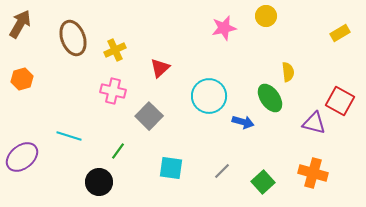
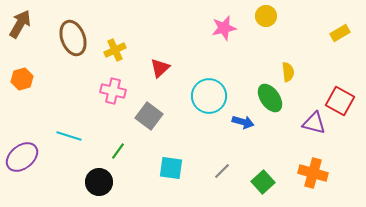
gray square: rotated 8 degrees counterclockwise
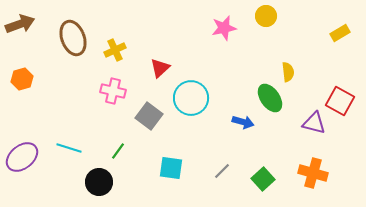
brown arrow: rotated 40 degrees clockwise
cyan circle: moved 18 px left, 2 px down
cyan line: moved 12 px down
green square: moved 3 px up
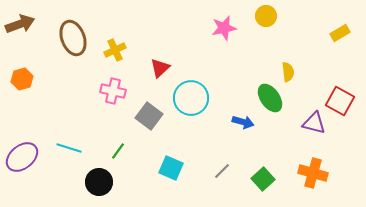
cyan square: rotated 15 degrees clockwise
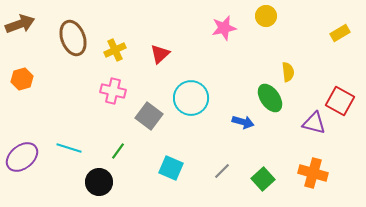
red triangle: moved 14 px up
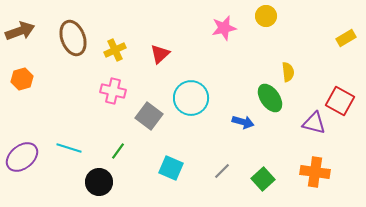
brown arrow: moved 7 px down
yellow rectangle: moved 6 px right, 5 px down
orange cross: moved 2 px right, 1 px up; rotated 8 degrees counterclockwise
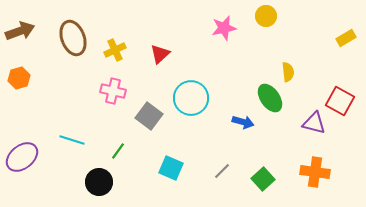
orange hexagon: moved 3 px left, 1 px up
cyan line: moved 3 px right, 8 px up
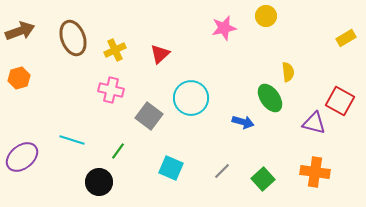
pink cross: moved 2 px left, 1 px up
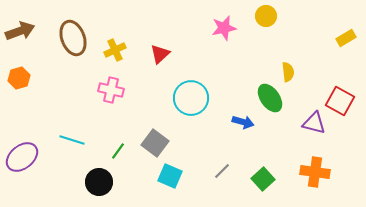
gray square: moved 6 px right, 27 px down
cyan square: moved 1 px left, 8 px down
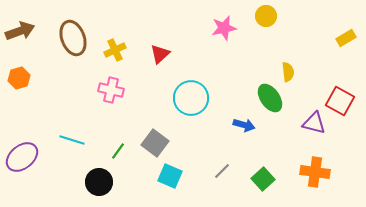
blue arrow: moved 1 px right, 3 px down
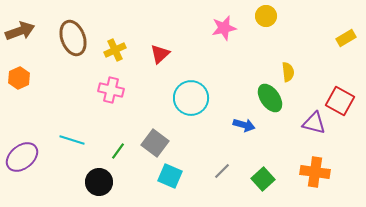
orange hexagon: rotated 10 degrees counterclockwise
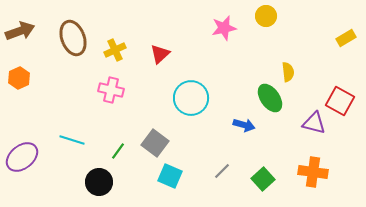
orange cross: moved 2 px left
